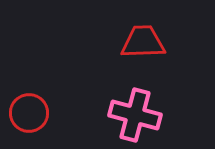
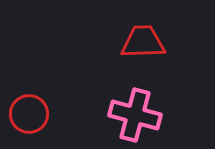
red circle: moved 1 px down
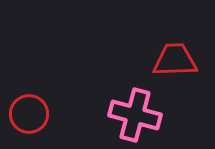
red trapezoid: moved 32 px right, 18 px down
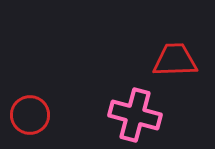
red circle: moved 1 px right, 1 px down
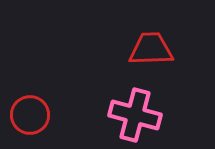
red trapezoid: moved 24 px left, 11 px up
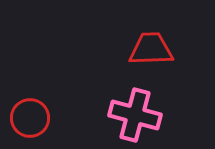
red circle: moved 3 px down
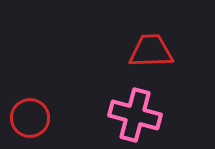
red trapezoid: moved 2 px down
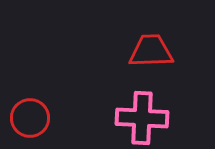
pink cross: moved 7 px right, 3 px down; rotated 12 degrees counterclockwise
